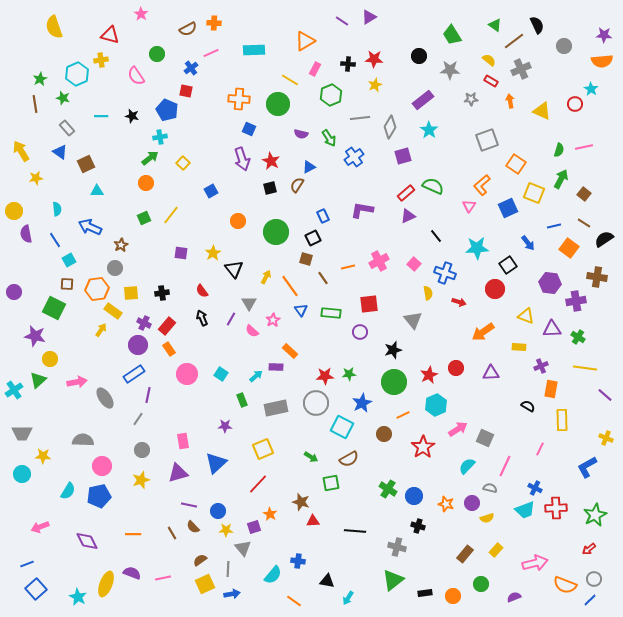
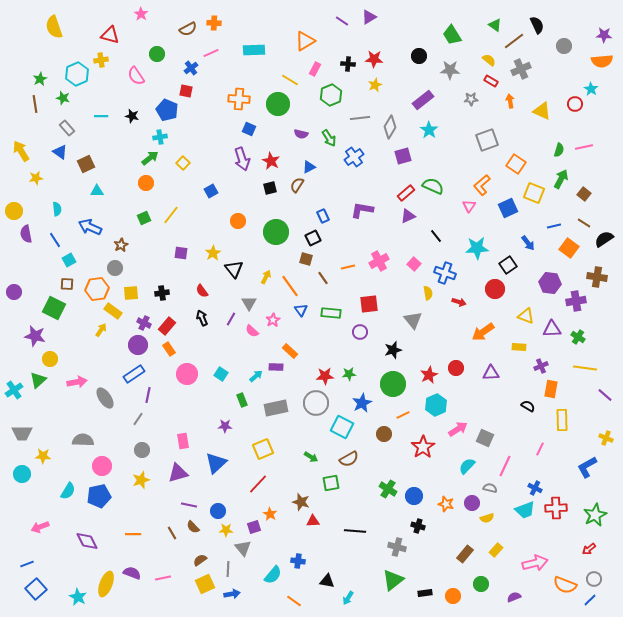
green circle at (394, 382): moved 1 px left, 2 px down
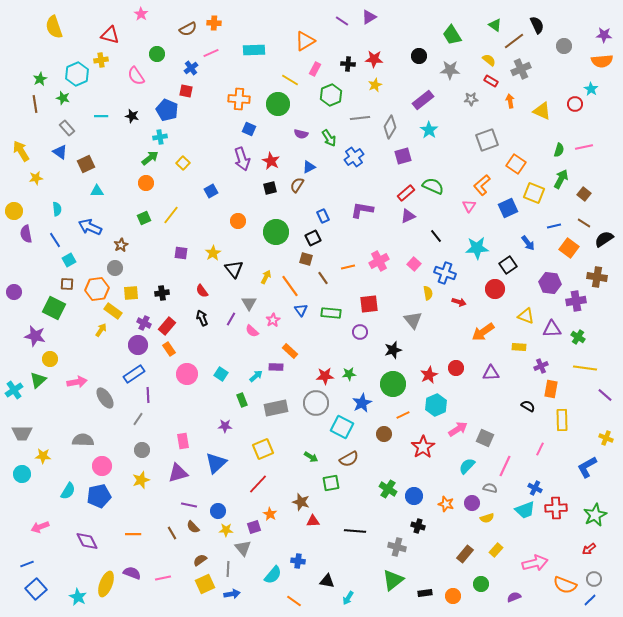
purple line at (148, 395): rotated 14 degrees counterclockwise
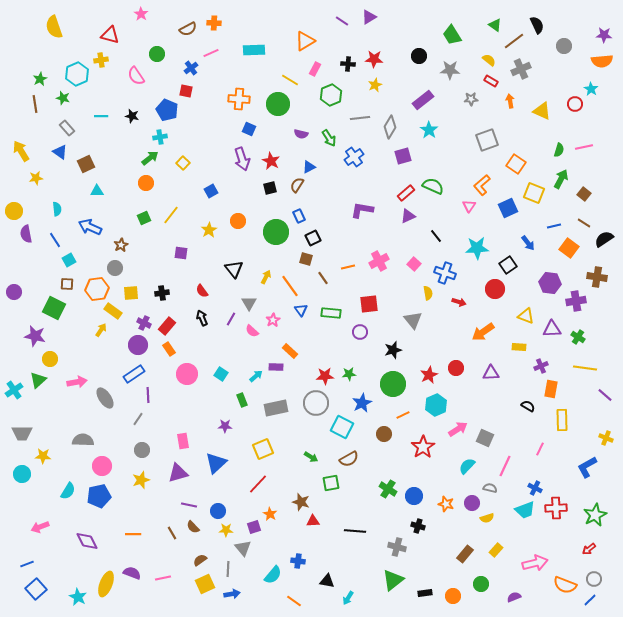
blue rectangle at (323, 216): moved 24 px left
yellow star at (213, 253): moved 4 px left, 23 px up
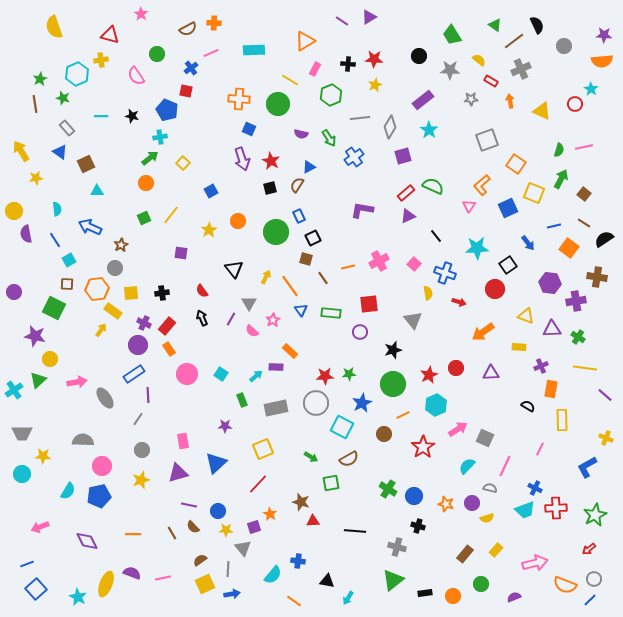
yellow semicircle at (489, 60): moved 10 px left
